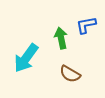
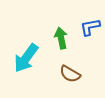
blue L-shape: moved 4 px right, 2 px down
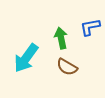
brown semicircle: moved 3 px left, 7 px up
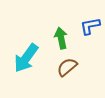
blue L-shape: moved 1 px up
brown semicircle: rotated 110 degrees clockwise
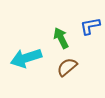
green arrow: rotated 15 degrees counterclockwise
cyan arrow: rotated 36 degrees clockwise
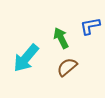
cyan arrow: rotated 32 degrees counterclockwise
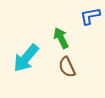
blue L-shape: moved 10 px up
brown semicircle: rotated 75 degrees counterclockwise
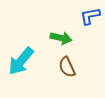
green arrow: rotated 130 degrees clockwise
cyan arrow: moved 5 px left, 3 px down
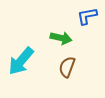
blue L-shape: moved 3 px left
brown semicircle: rotated 45 degrees clockwise
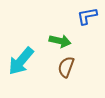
green arrow: moved 1 px left, 3 px down
brown semicircle: moved 1 px left
